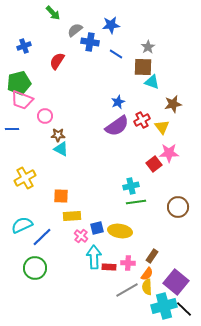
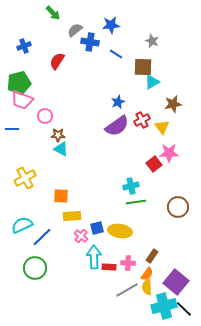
gray star at (148, 47): moved 4 px right, 6 px up; rotated 16 degrees counterclockwise
cyan triangle at (152, 82): rotated 49 degrees counterclockwise
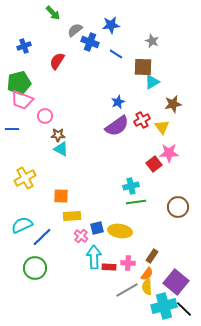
blue cross at (90, 42): rotated 12 degrees clockwise
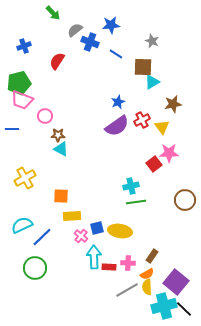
brown circle at (178, 207): moved 7 px right, 7 px up
orange semicircle at (147, 274): rotated 24 degrees clockwise
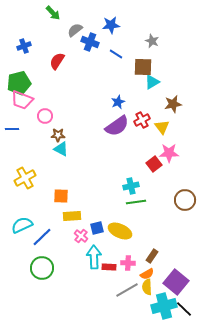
yellow ellipse at (120, 231): rotated 15 degrees clockwise
green circle at (35, 268): moved 7 px right
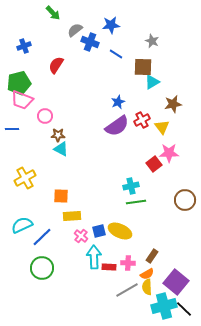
red semicircle at (57, 61): moved 1 px left, 4 px down
blue square at (97, 228): moved 2 px right, 3 px down
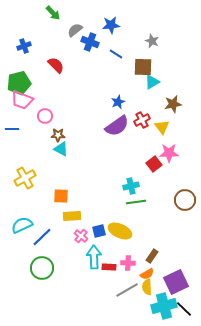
red semicircle at (56, 65): rotated 102 degrees clockwise
purple square at (176, 282): rotated 25 degrees clockwise
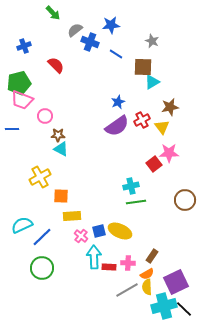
brown star at (173, 104): moved 3 px left, 3 px down
yellow cross at (25, 178): moved 15 px right, 1 px up
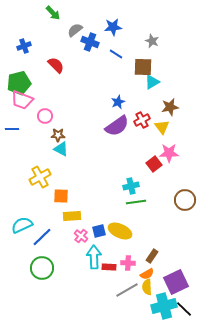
blue star at (111, 25): moved 2 px right, 2 px down
